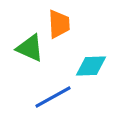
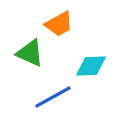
orange trapezoid: rotated 64 degrees clockwise
green triangle: moved 5 px down
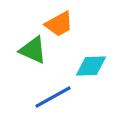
green triangle: moved 3 px right, 3 px up
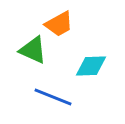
blue line: rotated 51 degrees clockwise
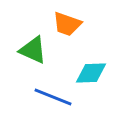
orange trapezoid: moved 8 px right; rotated 48 degrees clockwise
cyan diamond: moved 7 px down
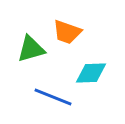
orange trapezoid: moved 8 px down
green triangle: moved 2 px left, 1 px up; rotated 40 degrees counterclockwise
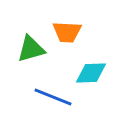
orange trapezoid: rotated 16 degrees counterclockwise
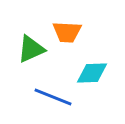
green triangle: rotated 8 degrees counterclockwise
cyan diamond: moved 1 px right
